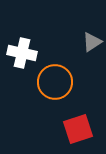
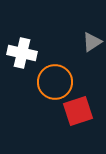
red square: moved 18 px up
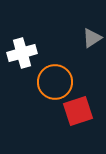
gray triangle: moved 4 px up
white cross: rotated 28 degrees counterclockwise
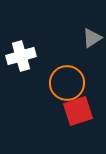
white cross: moved 1 px left, 3 px down
orange circle: moved 12 px right, 1 px down
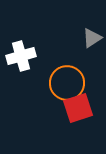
red square: moved 3 px up
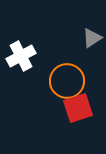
white cross: rotated 12 degrees counterclockwise
orange circle: moved 2 px up
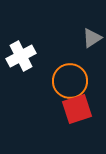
orange circle: moved 3 px right
red square: moved 1 px left, 1 px down
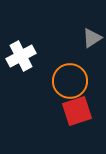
red square: moved 2 px down
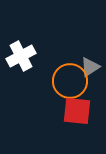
gray triangle: moved 2 px left, 29 px down
red square: rotated 24 degrees clockwise
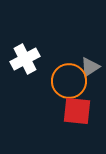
white cross: moved 4 px right, 3 px down
orange circle: moved 1 px left
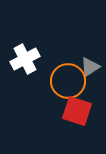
orange circle: moved 1 px left
red square: rotated 12 degrees clockwise
